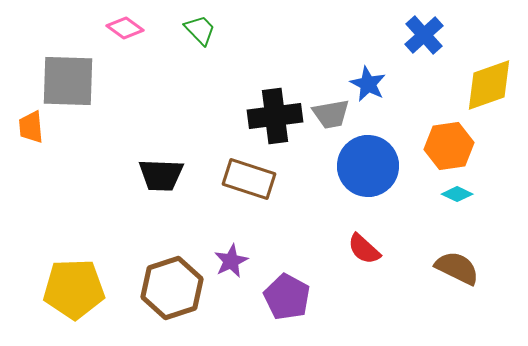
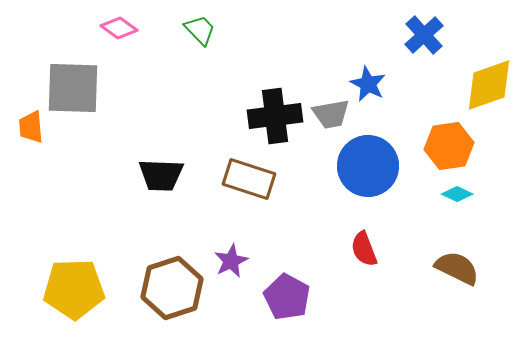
pink diamond: moved 6 px left
gray square: moved 5 px right, 7 px down
red semicircle: rotated 27 degrees clockwise
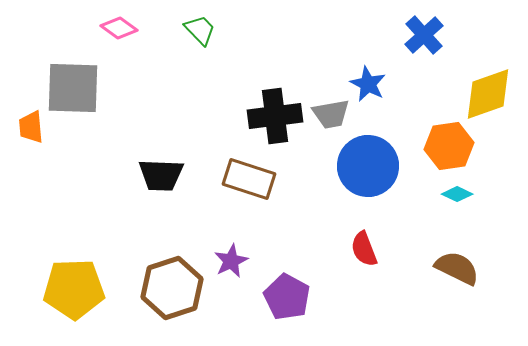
yellow diamond: moved 1 px left, 9 px down
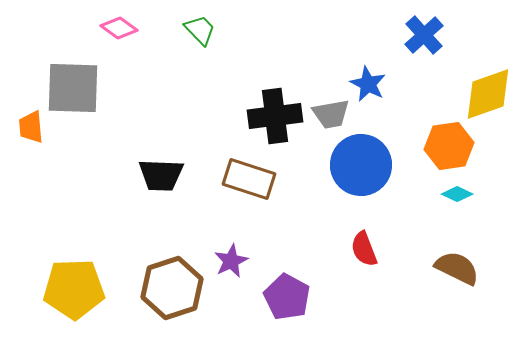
blue circle: moved 7 px left, 1 px up
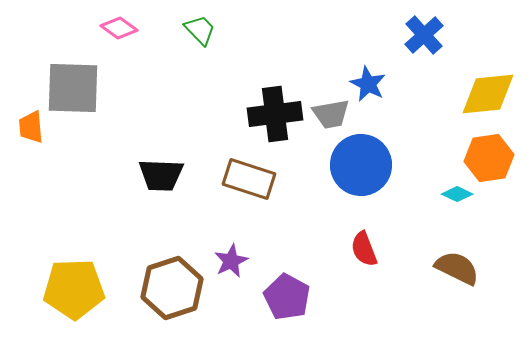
yellow diamond: rotated 14 degrees clockwise
black cross: moved 2 px up
orange hexagon: moved 40 px right, 12 px down
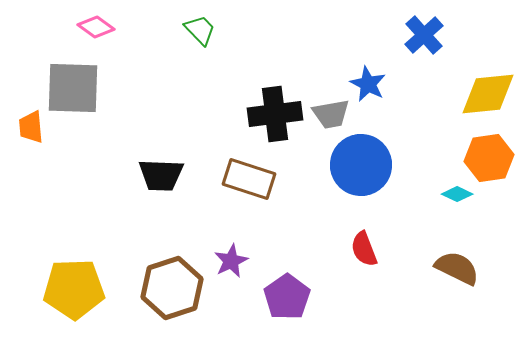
pink diamond: moved 23 px left, 1 px up
purple pentagon: rotated 9 degrees clockwise
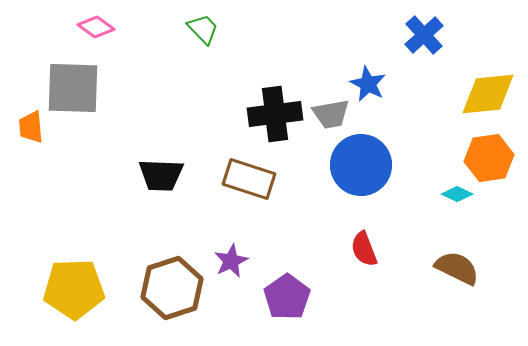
green trapezoid: moved 3 px right, 1 px up
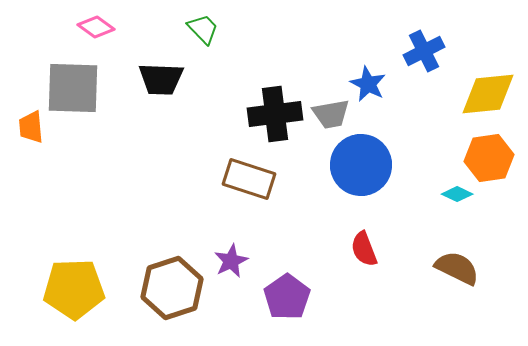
blue cross: moved 16 px down; rotated 15 degrees clockwise
black trapezoid: moved 96 px up
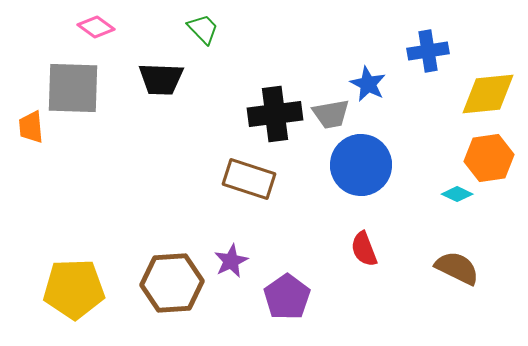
blue cross: moved 4 px right; rotated 18 degrees clockwise
brown hexagon: moved 5 px up; rotated 14 degrees clockwise
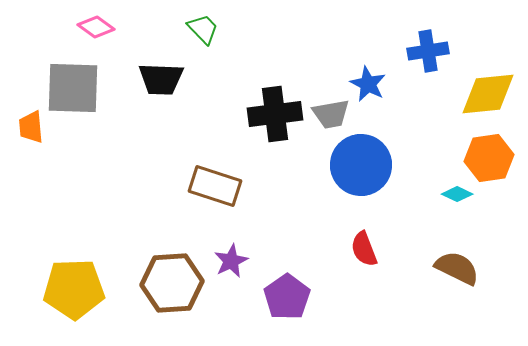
brown rectangle: moved 34 px left, 7 px down
